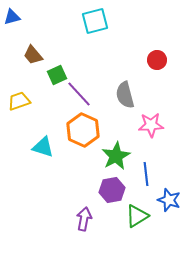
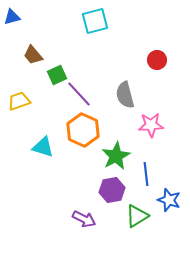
purple arrow: rotated 105 degrees clockwise
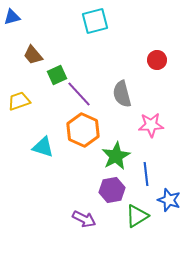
gray semicircle: moved 3 px left, 1 px up
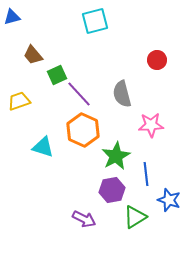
green triangle: moved 2 px left, 1 px down
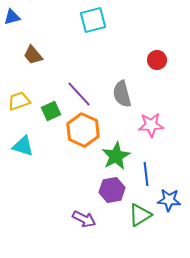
cyan square: moved 2 px left, 1 px up
green square: moved 6 px left, 36 px down
cyan triangle: moved 20 px left, 1 px up
blue star: rotated 15 degrees counterclockwise
green triangle: moved 5 px right, 2 px up
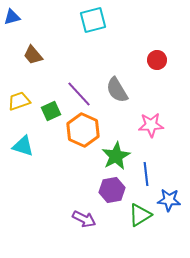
gray semicircle: moved 5 px left, 4 px up; rotated 16 degrees counterclockwise
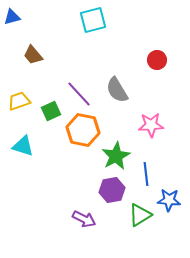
orange hexagon: rotated 12 degrees counterclockwise
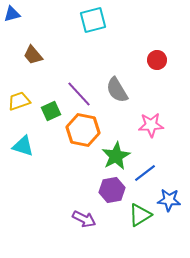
blue triangle: moved 3 px up
blue line: moved 1 px left, 1 px up; rotated 60 degrees clockwise
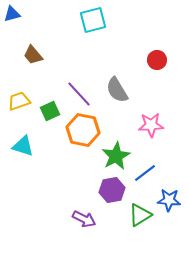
green square: moved 1 px left
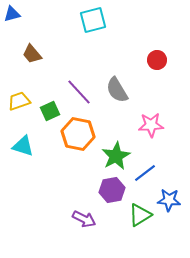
brown trapezoid: moved 1 px left, 1 px up
purple line: moved 2 px up
orange hexagon: moved 5 px left, 4 px down
